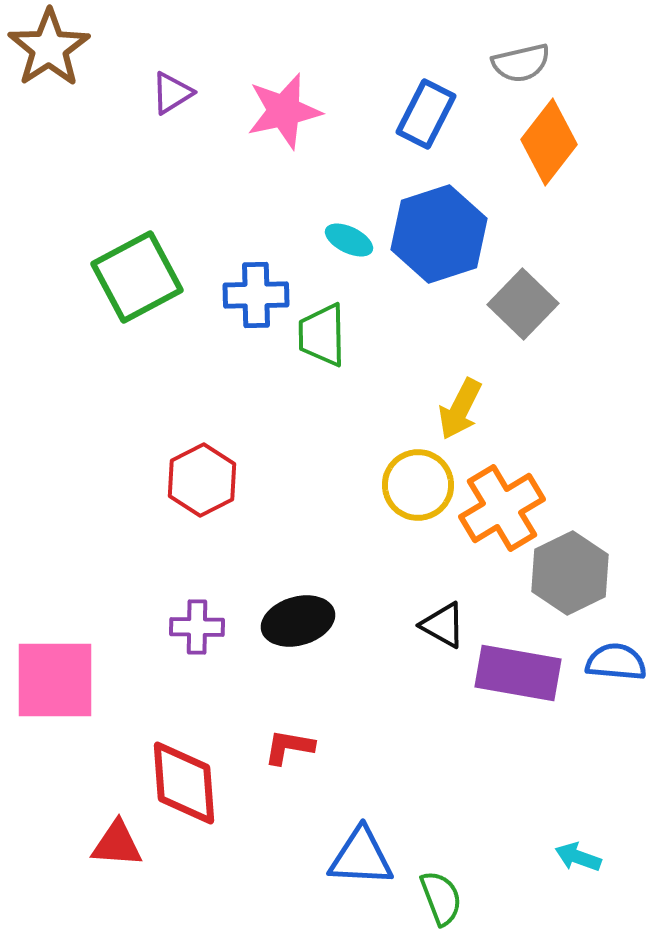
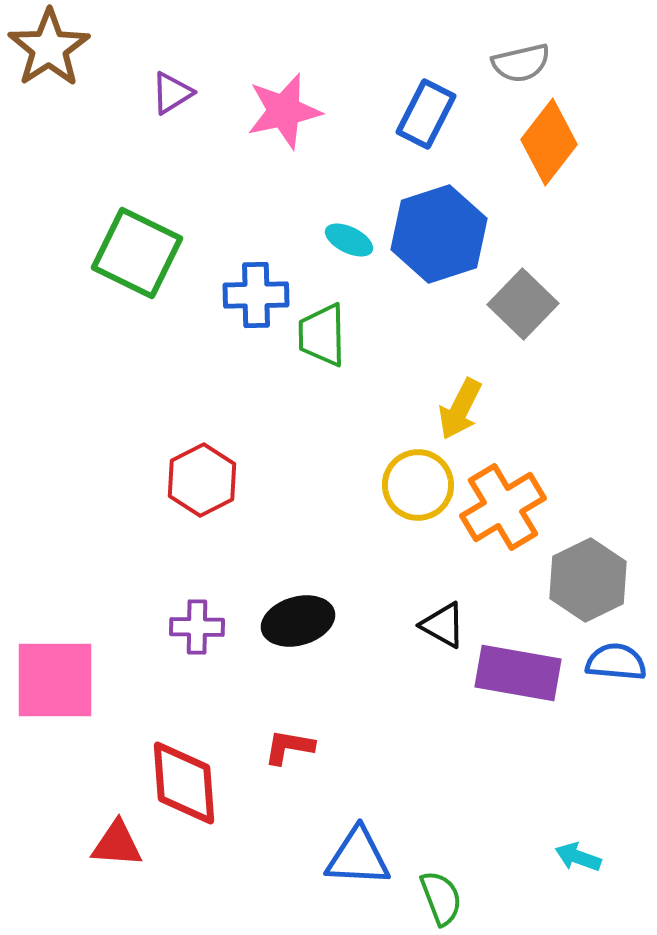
green square: moved 24 px up; rotated 36 degrees counterclockwise
orange cross: moved 1 px right, 1 px up
gray hexagon: moved 18 px right, 7 px down
blue triangle: moved 3 px left
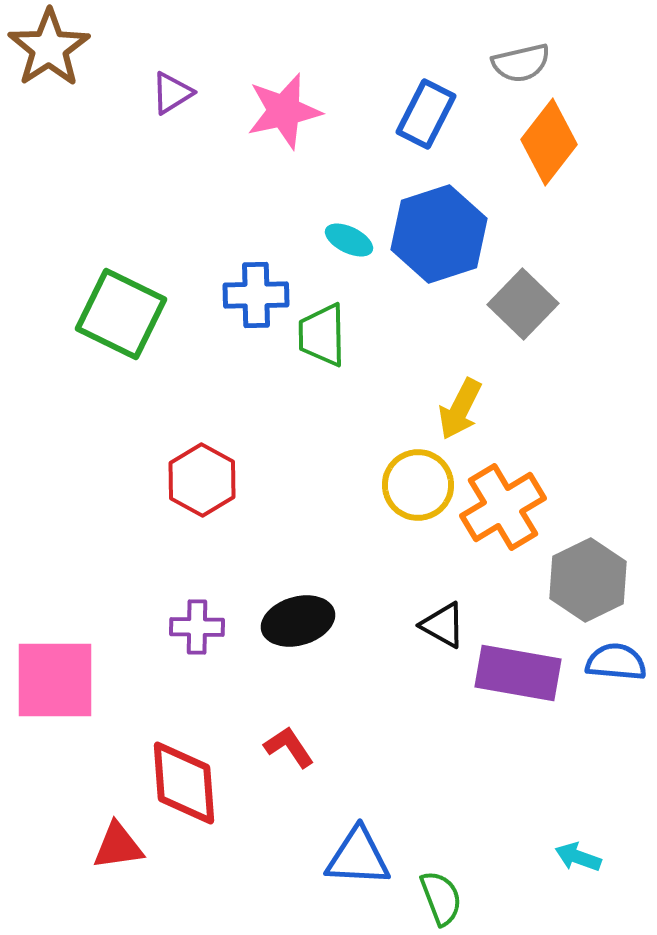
green square: moved 16 px left, 61 px down
red hexagon: rotated 4 degrees counterclockwise
red L-shape: rotated 46 degrees clockwise
red triangle: moved 1 px right, 2 px down; rotated 12 degrees counterclockwise
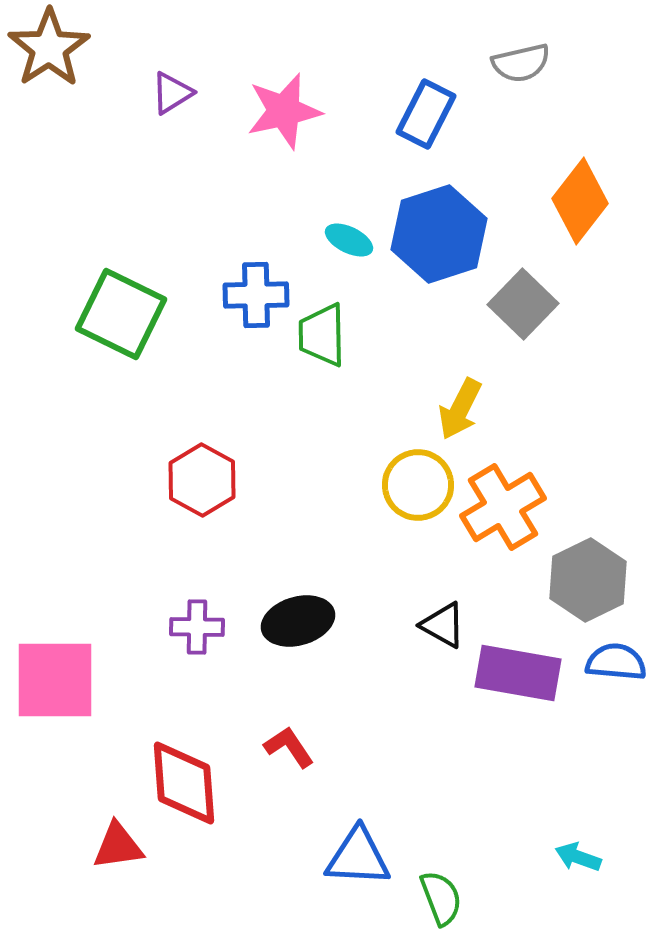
orange diamond: moved 31 px right, 59 px down
